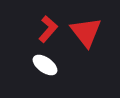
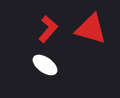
red triangle: moved 5 px right, 3 px up; rotated 36 degrees counterclockwise
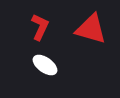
red L-shape: moved 8 px left, 2 px up; rotated 16 degrees counterclockwise
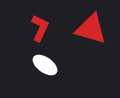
red L-shape: moved 1 px down
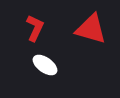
red L-shape: moved 5 px left
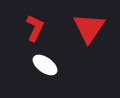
red triangle: moved 2 px left, 1 px up; rotated 48 degrees clockwise
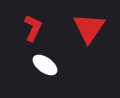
red L-shape: moved 2 px left
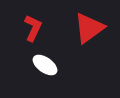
red triangle: rotated 20 degrees clockwise
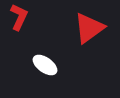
red L-shape: moved 14 px left, 11 px up
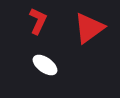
red L-shape: moved 19 px right, 4 px down
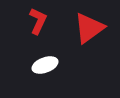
white ellipse: rotated 55 degrees counterclockwise
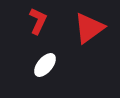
white ellipse: rotated 30 degrees counterclockwise
